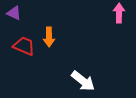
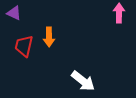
red trapezoid: rotated 100 degrees counterclockwise
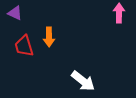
purple triangle: moved 1 px right
red trapezoid: rotated 30 degrees counterclockwise
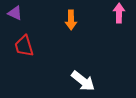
orange arrow: moved 22 px right, 17 px up
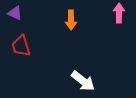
red trapezoid: moved 3 px left
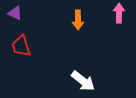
orange arrow: moved 7 px right
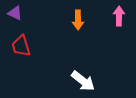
pink arrow: moved 3 px down
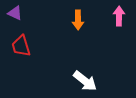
white arrow: moved 2 px right
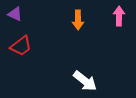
purple triangle: moved 1 px down
red trapezoid: rotated 110 degrees counterclockwise
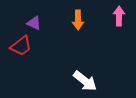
purple triangle: moved 19 px right, 9 px down
